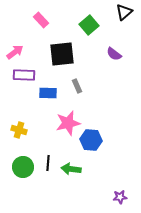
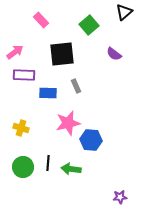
gray rectangle: moved 1 px left
yellow cross: moved 2 px right, 2 px up
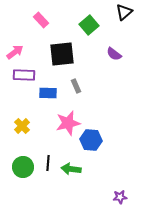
yellow cross: moved 1 px right, 2 px up; rotated 28 degrees clockwise
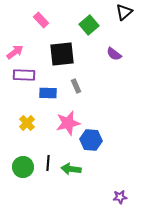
yellow cross: moved 5 px right, 3 px up
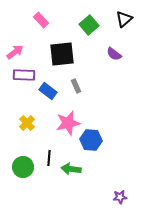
black triangle: moved 7 px down
blue rectangle: moved 2 px up; rotated 36 degrees clockwise
black line: moved 1 px right, 5 px up
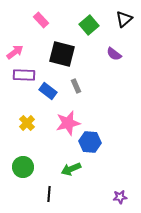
black square: rotated 20 degrees clockwise
blue hexagon: moved 1 px left, 2 px down
black line: moved 36 px down
green arrow: rotated 30 degrees counterclockwise
